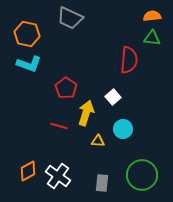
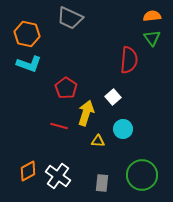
green triangle: rotated 48 degrees clockwise
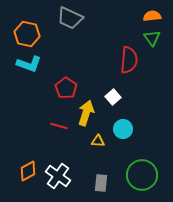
gray rectangle: moved 1 px left
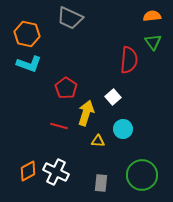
green triangle: moved 1 px right, 4 px down
white cross: moved 2 px left, 4 px up; rotated 10 degrees counterclockwise
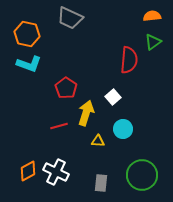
green triangle: rotated 30 degrees clockwise
red line: rotated 30 degrees counterclockwise
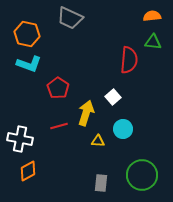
green triangle: rotated 42 degrees clockwise
red pentagon: moved 8 px left
white cross: moved 36 px left, 33 px up; rotated 15 degrees counterclockwise
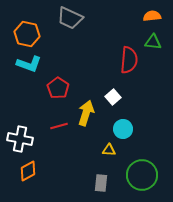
yellow triangle: moved 11 px right, 9 px down
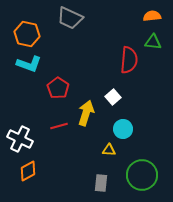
white cross: rotated 15 degrees clockwise
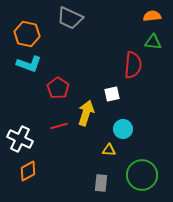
red semicircle: moved 4 px right, 5 px down
white square: moved 1 px left, 3 px up; rotated 28 degrees clockwise
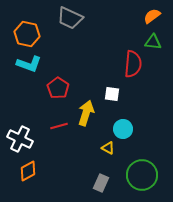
orange semicircle: rotated 30 degrees counterclockwise
red semicircle: moved 1 px up
white square: rotated 21 degrees clockwise
yellow triangle: moved 1 px left, 2 px up; rotated 24 degrees clockwise
gray rectangle: rotated 18 degrees clockwise
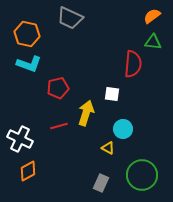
red pentagon: rotated 25 degrees clockwise
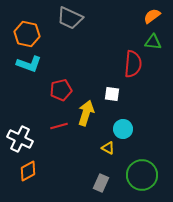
red pentagon: moved 3 px right, 2 px down
